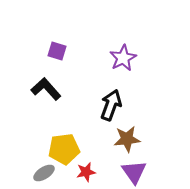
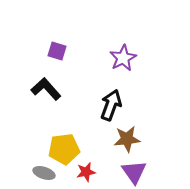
gray ellipse: rotated 50 degrees clockwise
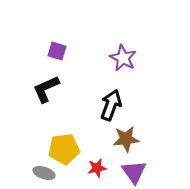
purple star: rotated 16 degrees counterclockwise
black L-shape: rotated 72 degrees counterclockwise
brown star: moved 1 px left
red star: moved 11 px right, 4 px up
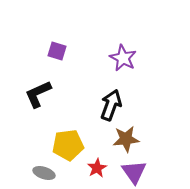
black L-shape: moved 8 px left, 5 px down
yellow pentagon: moved 4 px right, 4 px up
red star: rotated 18 degrees counterclockwise
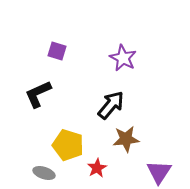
black arrow: rotated 20 degrees clockwise
yellow pentagon: rotated 24 degrees clockwise
purple triangle: moved 25 px right; rotated 8 degrees clockwise
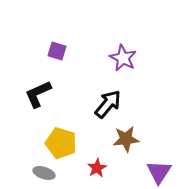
black arrow: moved 3 px left, 1 px up
yellow pentagon: moved 7 px left, 2 px up
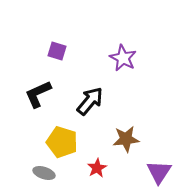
black arrow: moved 18 px left, 3 px up
yellow pentagon: moved 1 px right, 1 px up
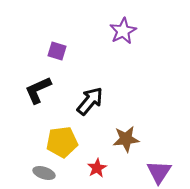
purple star: moved 27 px up; rotated 16 degrees clockwise
black L-shape: moved 4 px up
yellow pentagon: rotated 24 degrees counterclockwise
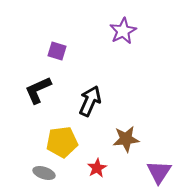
black arrow: rotated 16 degrees counterclockwise
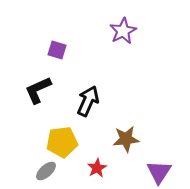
purple square: moved 1 px up
black arrow: moved 2 px left
gray ellipse: moved 2 px right, 2 px up; rotated 60 degrees counterclockwise
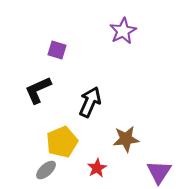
black arrow: moved 2 px right, 1 px down
yellow pentagon: rotated 16 degrees counterclockwise
gray ellipse: moved 1 px up
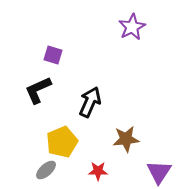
purple star: moved 9 px right, 4 px up
purple square: moved 4 px left, 5 px down
red star: moved 1 px right, 3 px down; rotated 30 degrees clockwise
